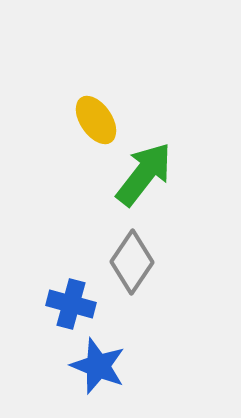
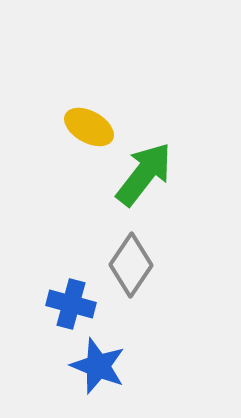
yellow ellipse: moved 7 px left, 7 px down; rotated 27 degrees counterclockwise
gray diamond: moved 1 px left, 3 px down
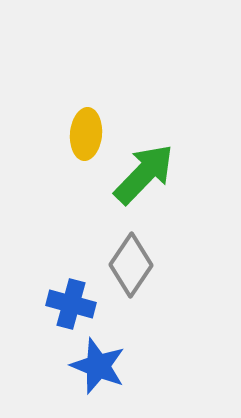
yellow ellipse: moved 3 px left, 7 px down; rotated 66 degrees clockwise
green arrow: rotated 6 degrees clockwise
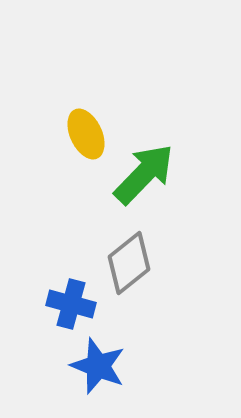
yellow ellipse: rotated 30 degrees counterclockwise
gray diamond: moved 2 px left, 2 px up; rotated 18 degrees clockwise
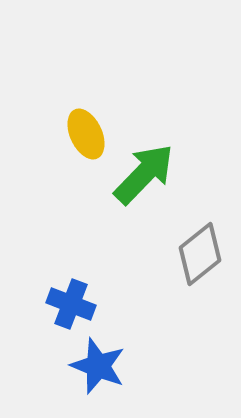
gray diamond: moved 71 px right, 9 px up
blue cross: rotated 6 degrees clockwise
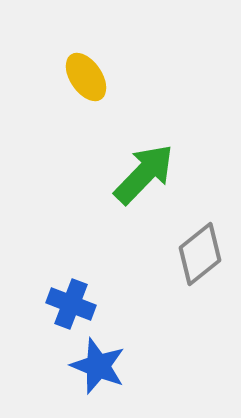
yellow ellipse: moved 57 px up; rotated 9 degrees counterclockwise
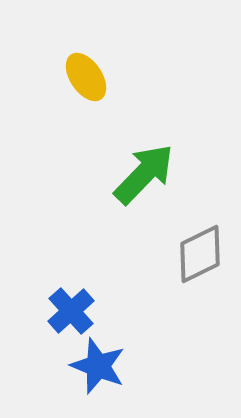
gray diamond: rotated 12 degrees clockwise
blue cross: moved 7 px down; rotated 27 degrees clockwise
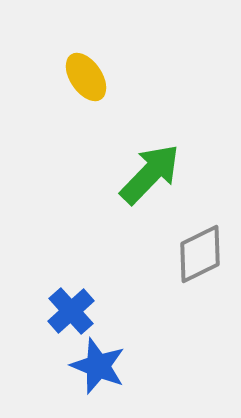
green arrow: moved 6 px right
